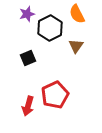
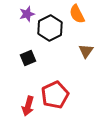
brown triangle: moved 10 px right, 5 px down
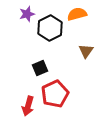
orange semicircle: rotated 102 degrees clockwise
black square: moved 12 px right, 10 px down
red pentagon: moved 1 px up
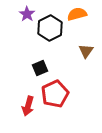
purple star: rotated 21 degrees counterclockwise
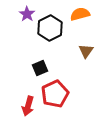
orange semicircle: moved 3 px right
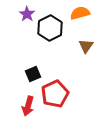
orange semicircle: moved 1 px up
brown triangle: moved 5 px up
black square: moved 7 px left, 6 px down
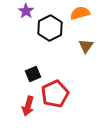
purple star: moved 1 px left, 3 px up
